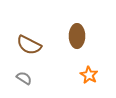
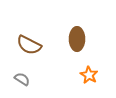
brown ellipse: moved 3 px down
gray semicircle: moved 2 px left, 1 px down
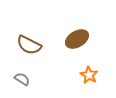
brown ellipse: rotated 60 degrees clockwise
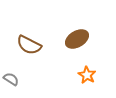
orange star: moved 2 px left
gray semicircle: moved 11 px left
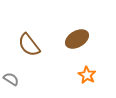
brown semicircle: rotated 25 degrees clockwise
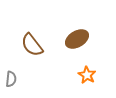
brown semicircle: moved 3 px right
gray semicircle: rotated 63 degrees clockwise
